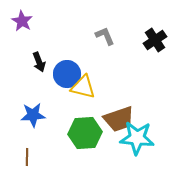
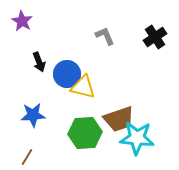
black cross: moved 3 px up
brown line: rotated 30 degrees clockwise
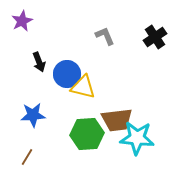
purple star: rotated 15 degrees clockwise
brown trapezoid: moved 2 px left, 1 px down; rotated 12 degrees clockwise
green hexagon: moved 2 px right, 1 px down
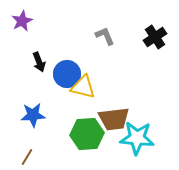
brown trapezoid: moved 3 px left, 1 px up
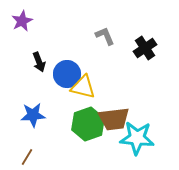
black cross: moved 10 px left, 11 px down
green hexagon: moved 1 px right, 10 px up; rotated 16 degrees counterclockwise
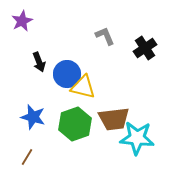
blue star: moved 2 px down; rotated 20 degrees clockwise
green hexagon: moved 13 px left
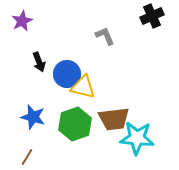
black cross: moved 7 px right, 32 px up; rotated 10 degrees clockwise
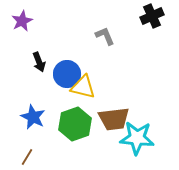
blue star: rotated 10 degrees clockwise
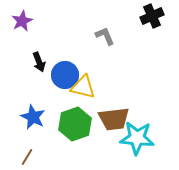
blue circle: moved 2 px left, 1 px down
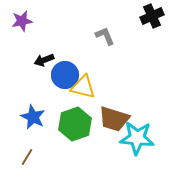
purple star: rotated 15 degrees clockwise
black arrow: moved 5 px right, 2 px up; rotated 90 degrees clockwise
brown trapezoid: rotated 24 degrees clockwise
